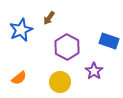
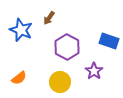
blue star: rotated 25 degrees counterclockwise
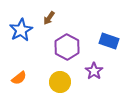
blue star: rotated 20 degrees clockwise
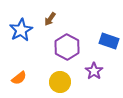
brown arrow: moved 1 px right, 1 px down
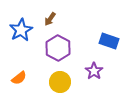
purple hexagon: moved 9 px left, 1 px down
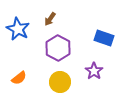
blue star: moved 3 px left, 1 px up; rotated 15 degrees counterclockwise
blue rectangle: moved 5 px left, 3 px up
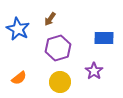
blue rectangle: rotated 18 degrees counterclockwise
purple hexagon: rotated 15 degrees clockwise
